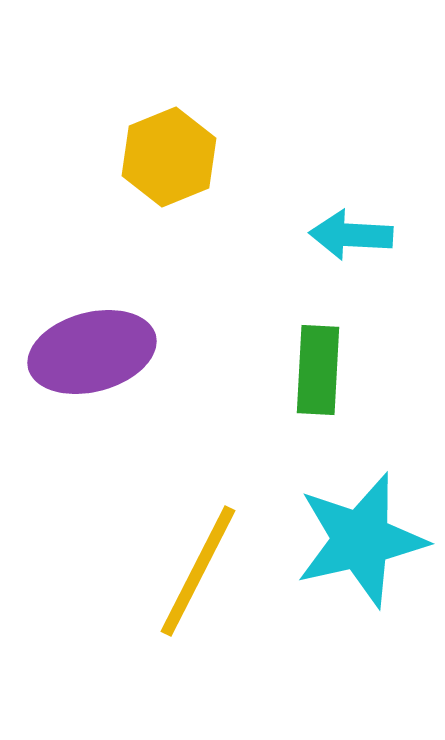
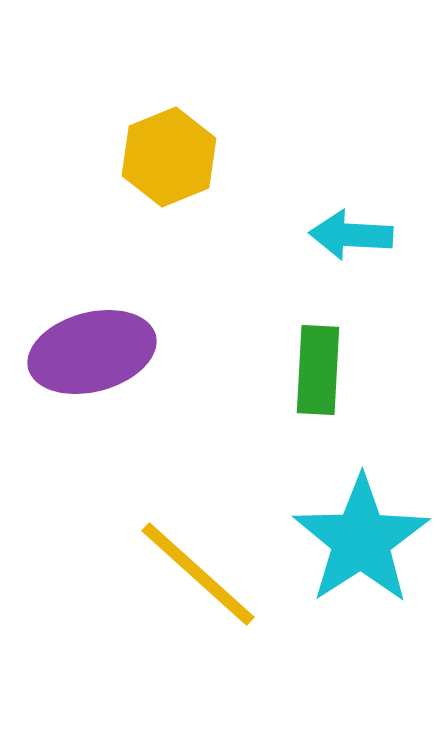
cyan star: rotated 20 degrees counterclockwise
yellow line: moved 3 px down; rotated 75 degrees counterclockwise
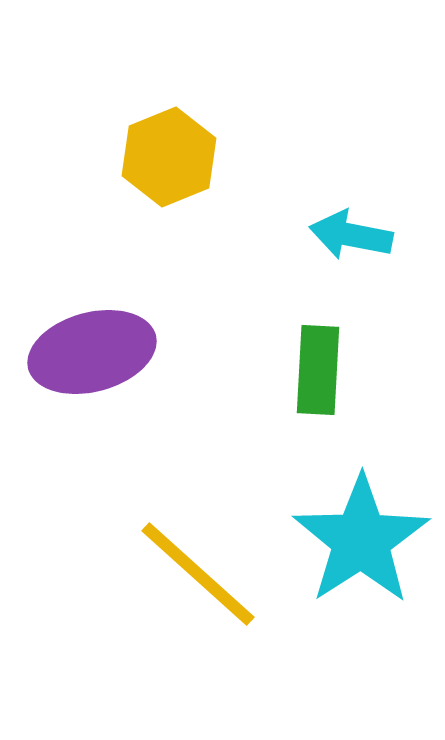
cyan arrow: rotated 8 degrees clockwise
